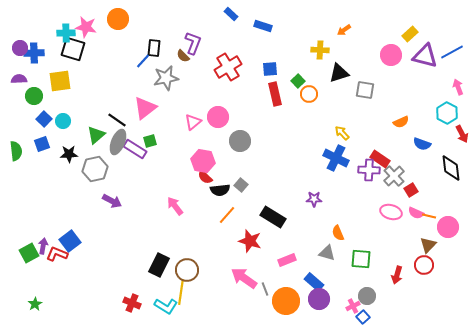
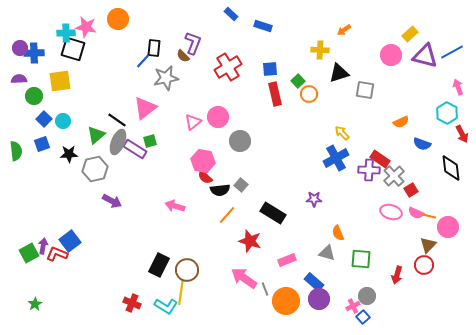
blue cross at (336, 158): rotated 35 degrees clockwise
pink arrow at (175, 206): rotated 36 degrees counterclockwise
black rectangle at (273, 217): moved 4 px up
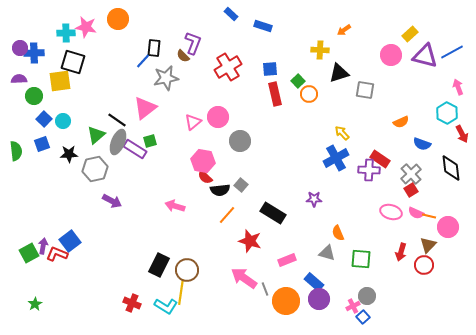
black square at (73, 49): moved 13 px down
gray cross at (394, 176): moved 17 px right, 2 px up
red arrow at (397, 275): moved 4 px right, 23 px up
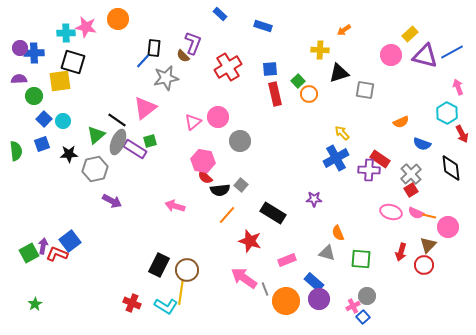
blue rectangle at (231, 14): moved 11 px left
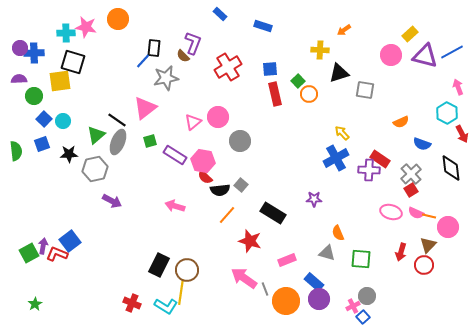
purple rectangle at (135, 149): moved 40 px right, 6 px down
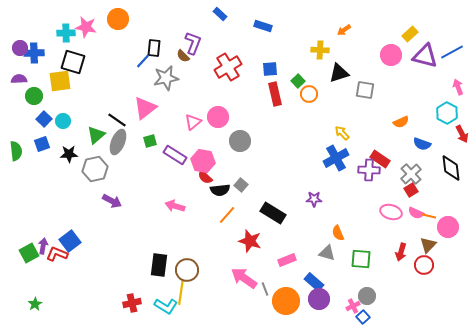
black rectangle at (159, 265): rotated 20 degrees counterclockwise
red cross at (132, 303): rotated 36 degrees counterclockwise
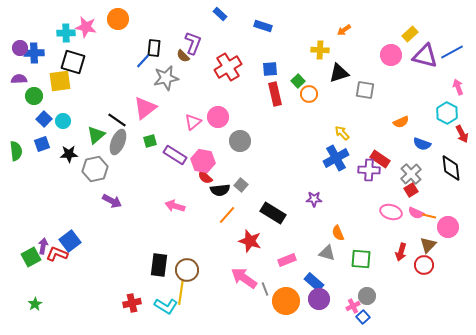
green square at (29, 253): moved 2 px right, 4 px down
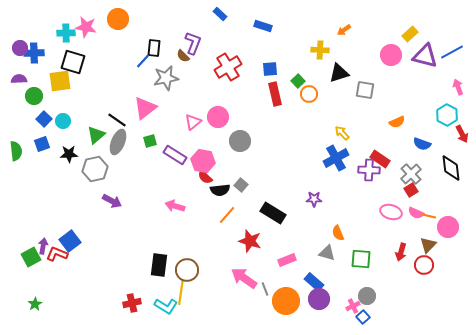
cyan hexagon at (447, 113): moved 2 px down
orange semicircle at (401, 122): moved 4 px left
